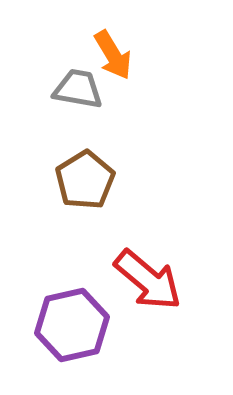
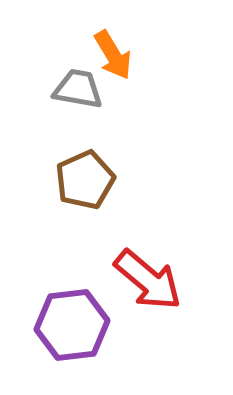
brown pentagon: rotated 8 degrees clockwise
purple hexagon: rotated 6 degrees clockwise
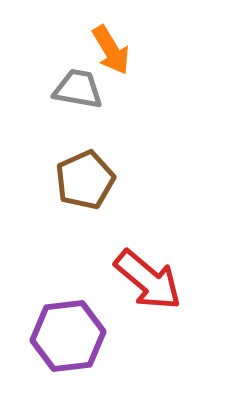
orange arrow: moved 2 px left, 5 px up
purple hexagon: moved 4 px left, 11 px down
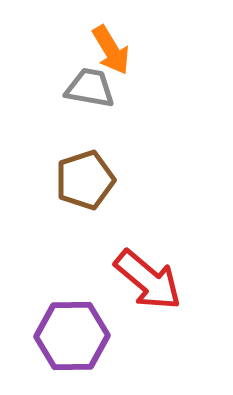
gray trapezoid: moved 12 px right, 1 px up
brown pentagon: rotated 6 degrees clockwise
purple hexagon: moved 4 px right; rotated 6 degrees clockwise
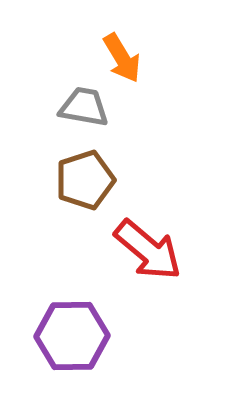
orange arrow: moved 11 px right, 8 px down
gray trapezoid: moved 6 px left, 19 px down
red arrow: moved 30 px up
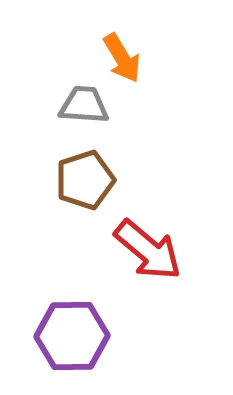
gray trapezoid: moved 2 px up; rotated 6 degrees counterclockwise
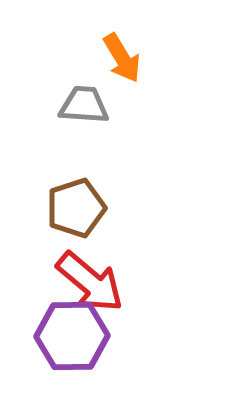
brown pentagon: moved 9 px left, 28 px down
red arrow: moved 58 px left, 32 px down
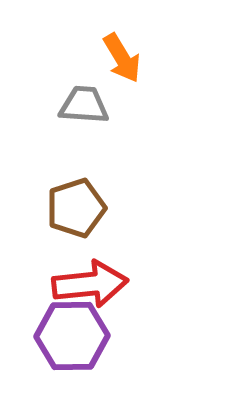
red arrow: moved 2 px down; rotated 46 degrees counterclockwise
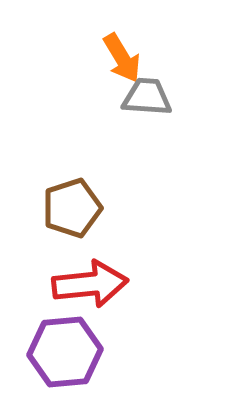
gray trapezoid: moved 63 px right, 8 px up
brown pentagon: moved 4 px left
purple hexagon: moved 7 px left, 16 px down; rotated 4 degrees counterclockwise
